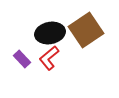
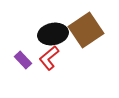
black ellipse: moved 3 px right, 1 px down
purple rectangle: moved 1 px right, 1 px down
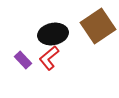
brown square: moved 12 px right, 4 px up
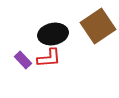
red L-shape: rotated 145 degrees counterclockwise
